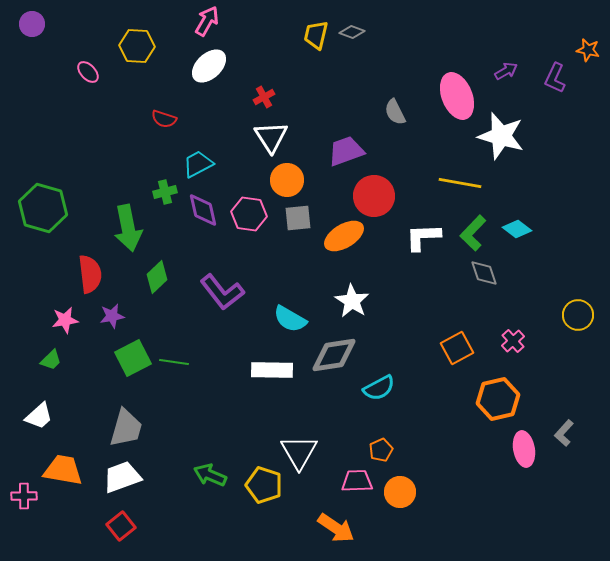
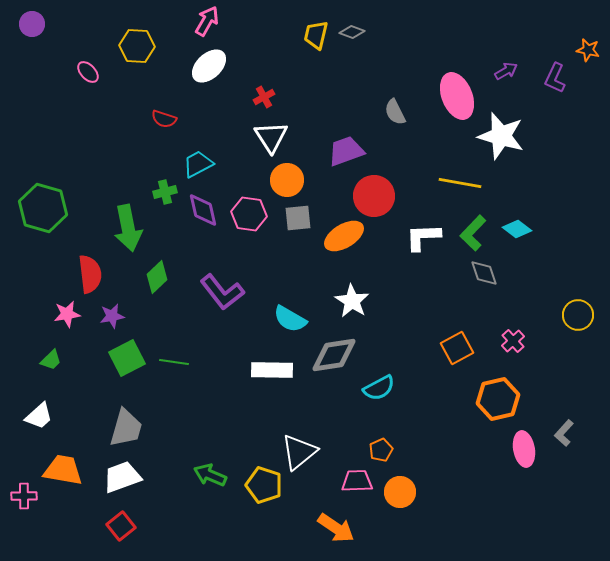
pink star at (65, 320): moved 2 px right, 6 px up
green square at (133, 358): moved 6 px left
white triangle at (299, 452): rotated 21 degrees clockwise
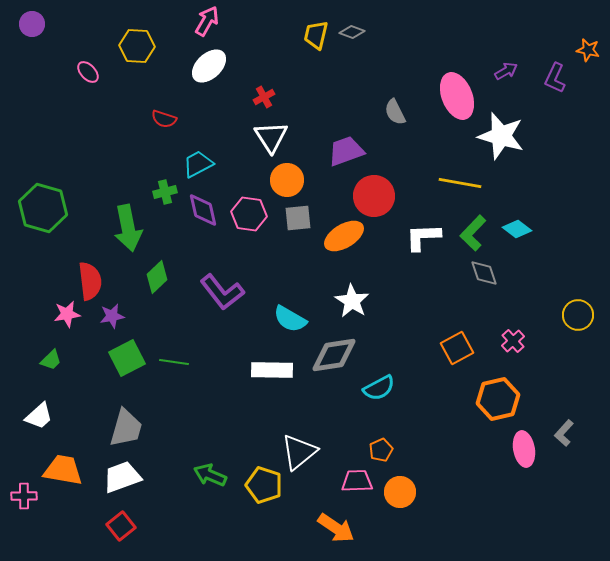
red semicircle at (90, 274): moved 7 px down
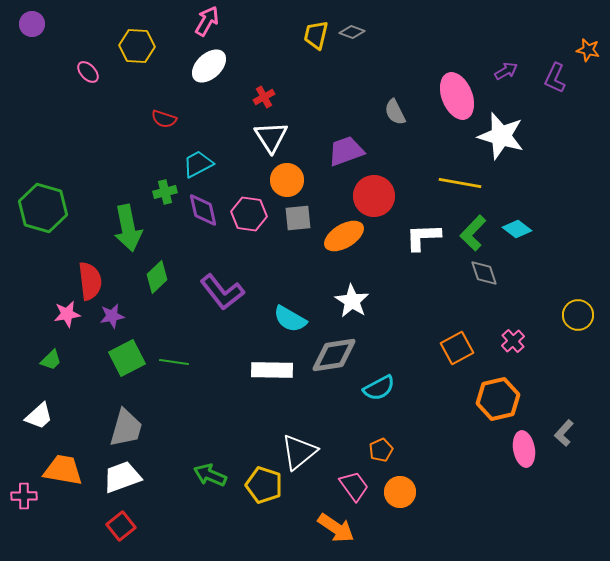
pink trapezoid at (357, 481): moved 3 px left, 5 px down; rotated 56 degrees clockwise
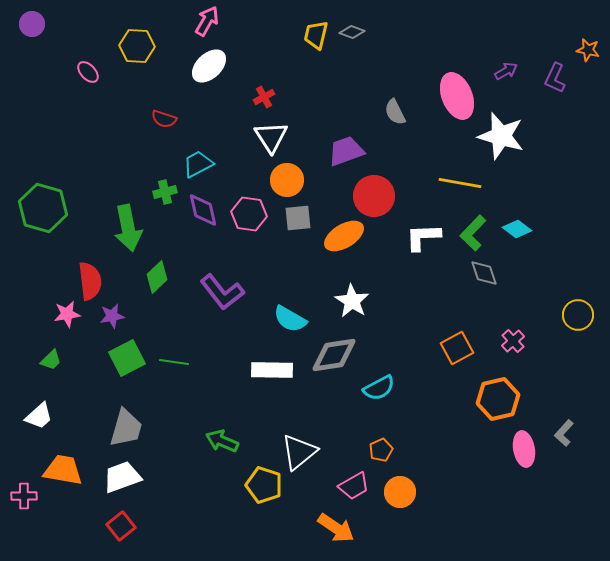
green arrow at (210, 475): moved 12 px right, 34 px up
pink trapezoid at (354, 486): rotated 96 degrees clockwise
